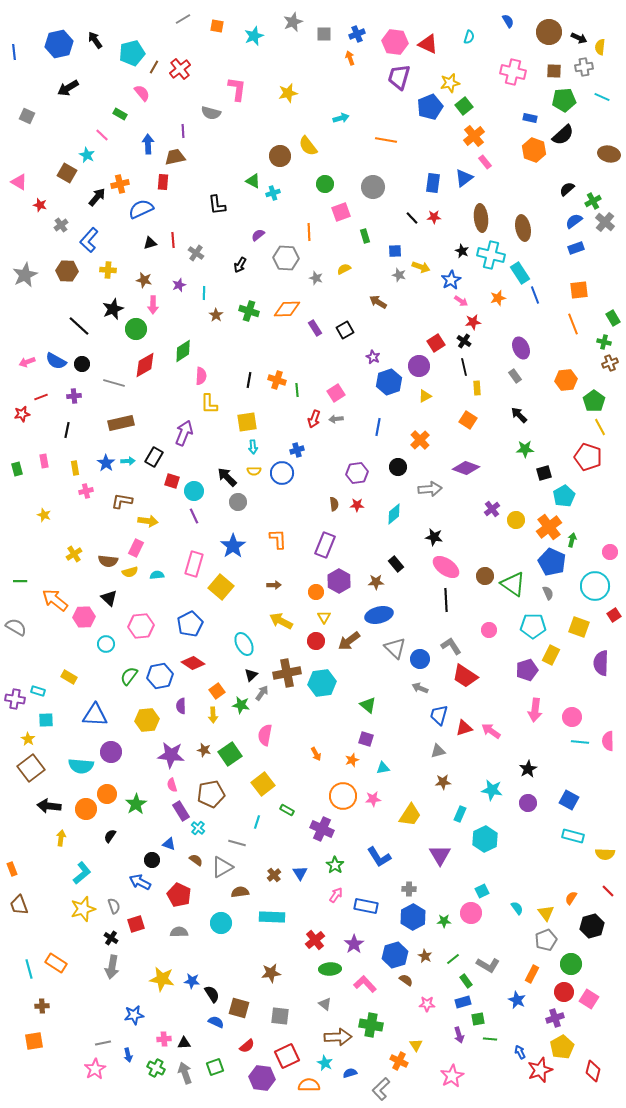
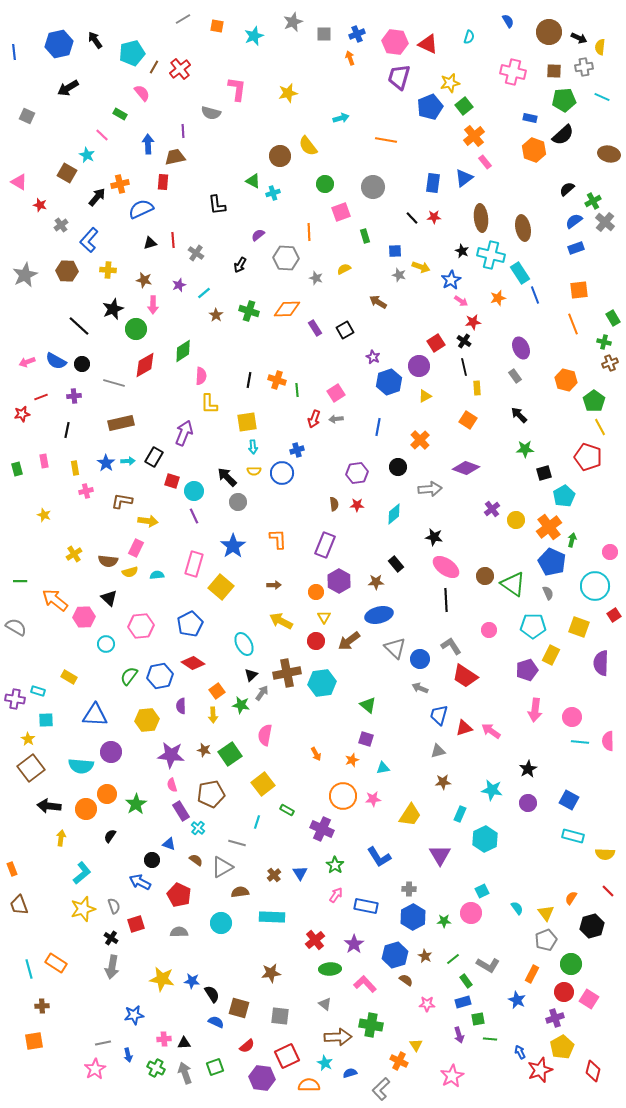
cyan line at (204, 293): rotated 48 degrees clockwise
orange hexagon at (566, 380): rotated 20 degrees clockwise
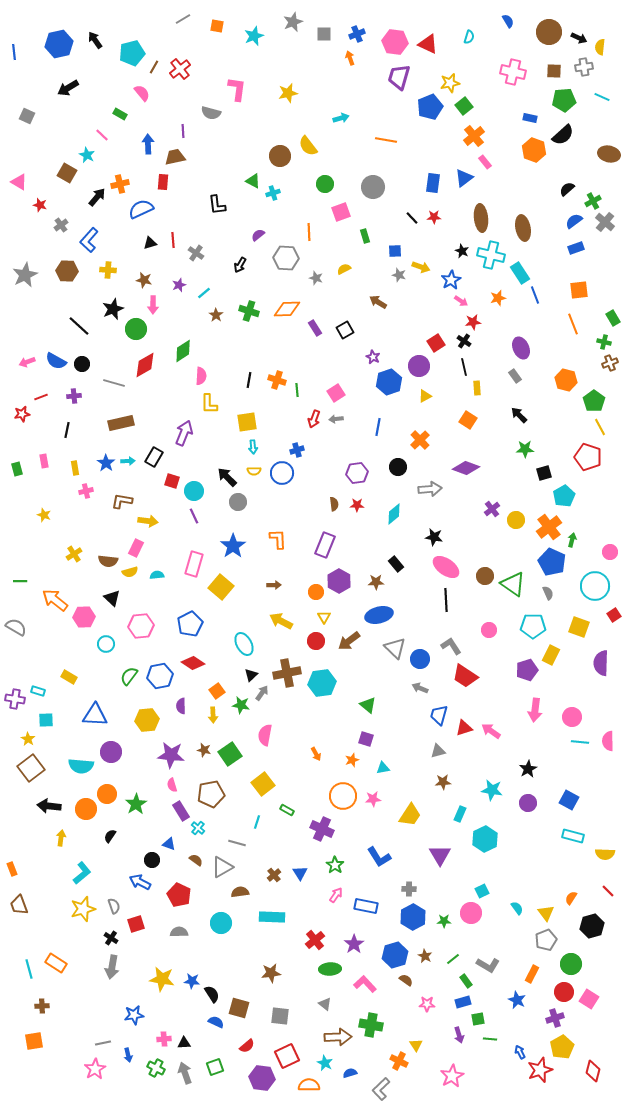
black triangle at (109, 598): moved 3 px right
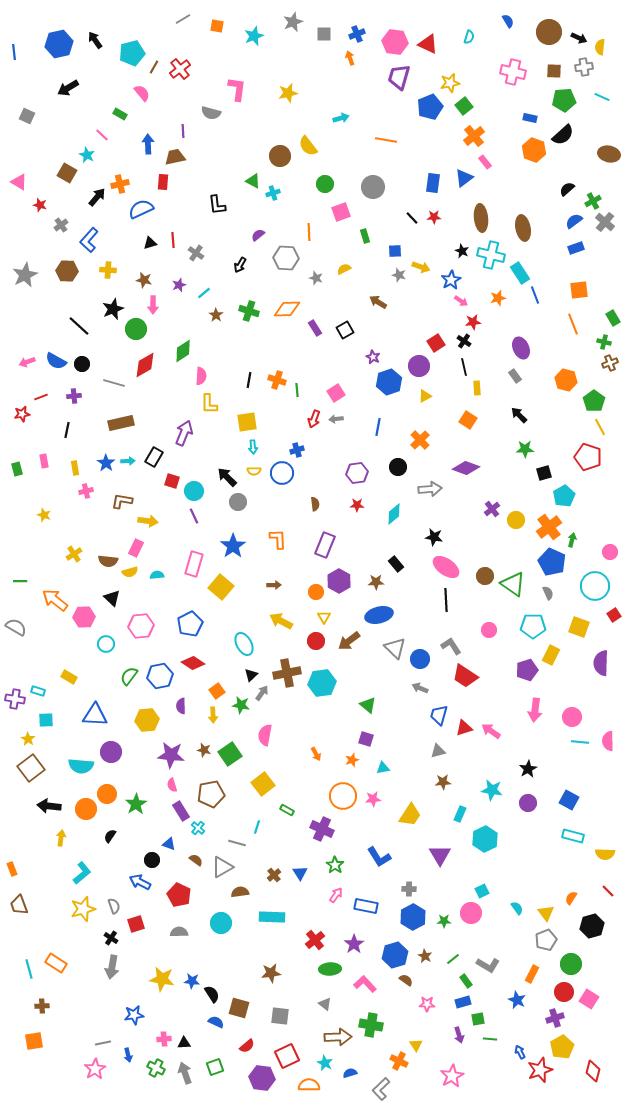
brown semicircle at (334, 504): moved 19 px left
cyan line at (257, 822): moved 5 px down
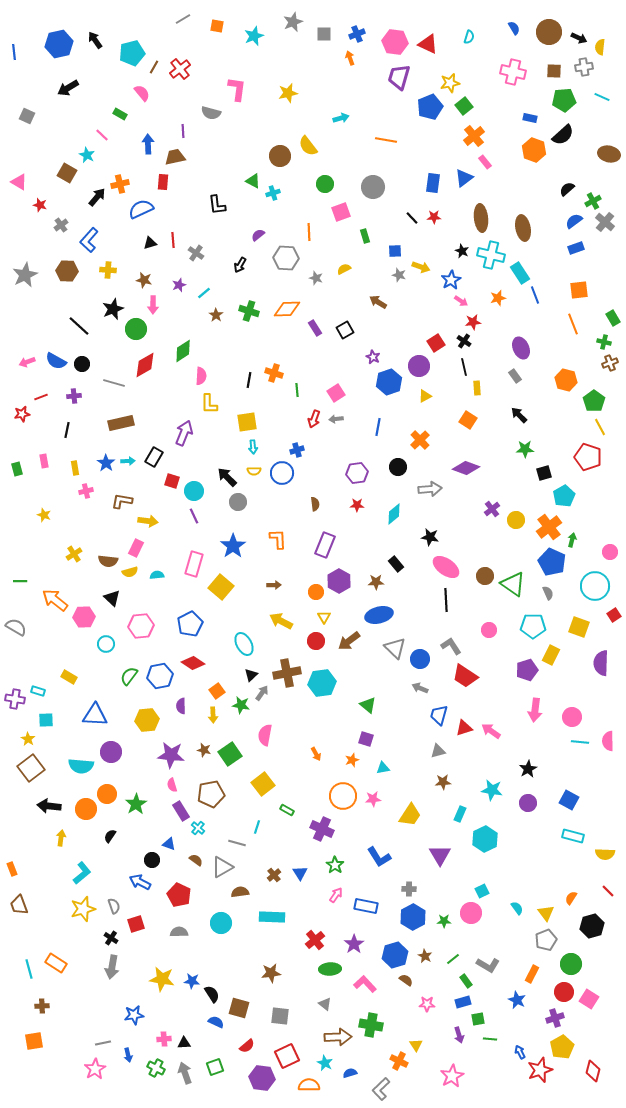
blue semicircle at (508, 21): moved 6 px right, 7 px down
orange cross at (277, 380): moved 3 px left, 7 px up
black star at (434, 537): moved 4 px left
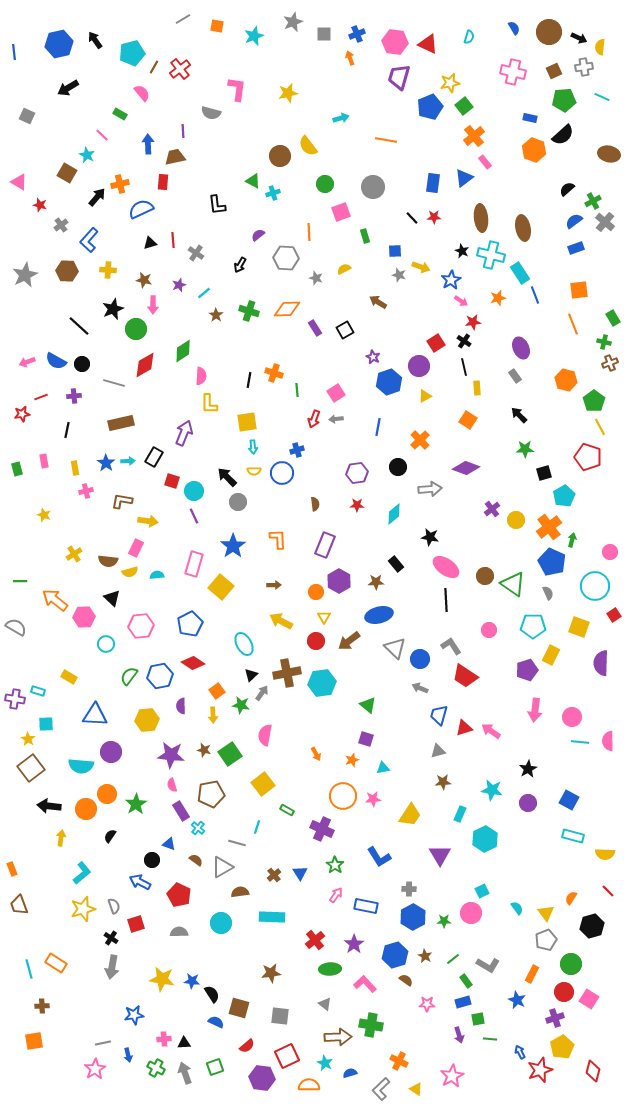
brown square at (554, 71): rotated 28 degrees counterclockwise
cyan square at (46, 720): moved 4 px down
yellow triangle at (416, 1045): moved 44 px down; rotated 24 degrees counterclockwise
